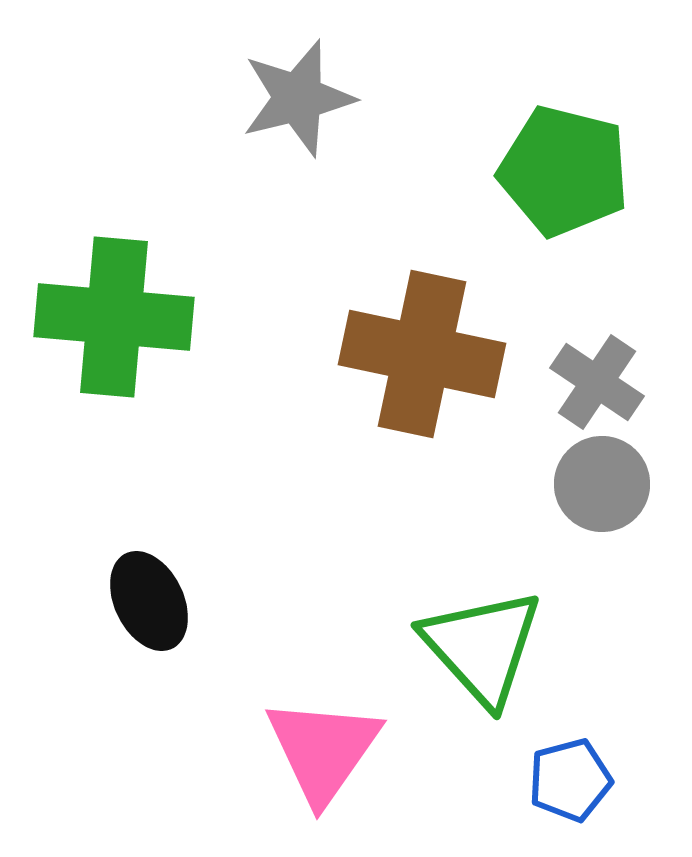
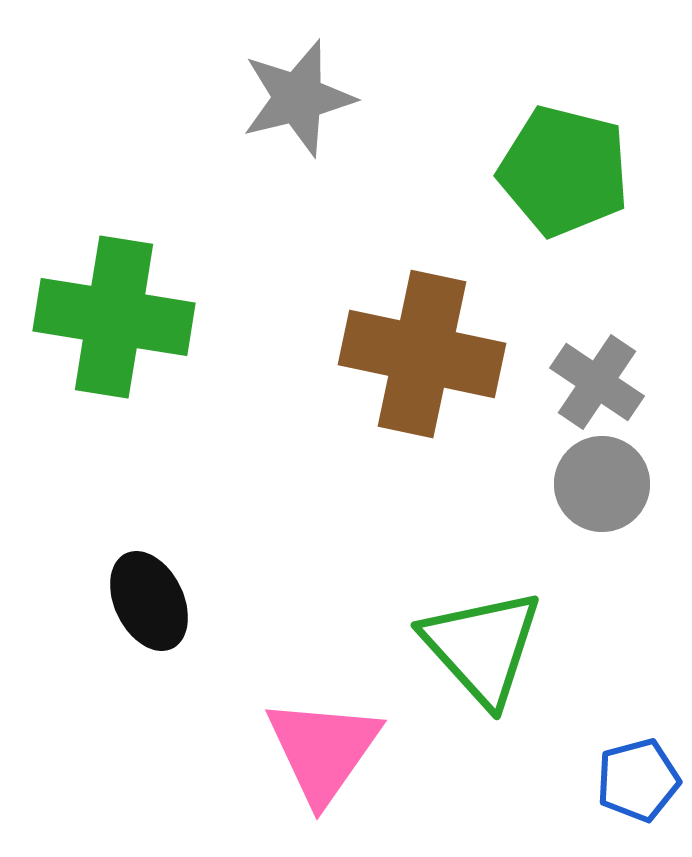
green cross: rotated 4 degrees clockwise
blue pentagon: moved 68 px right
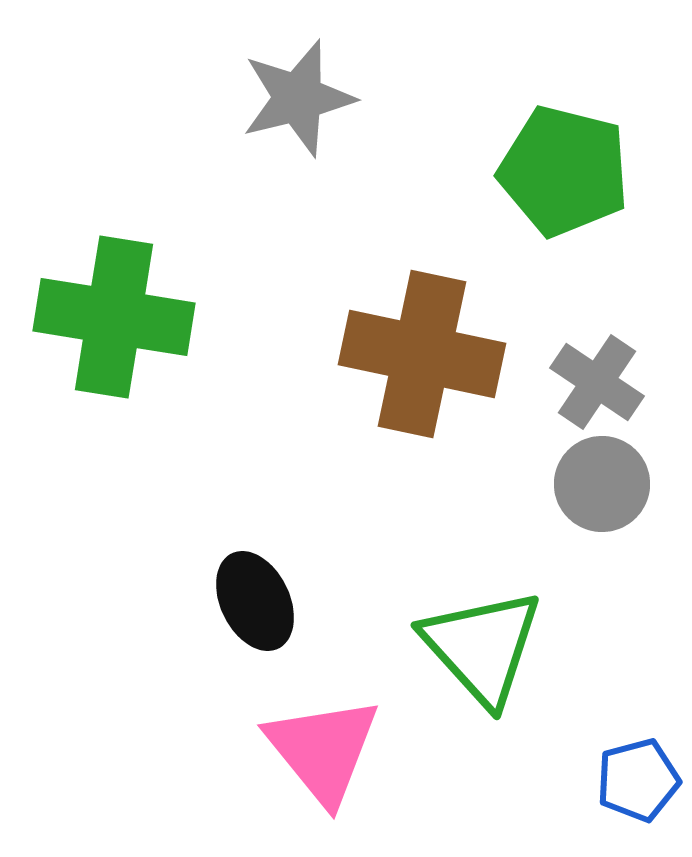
black ellipse: moved 106 px right
pink triangle: rotated 14 degrees counterclockwise
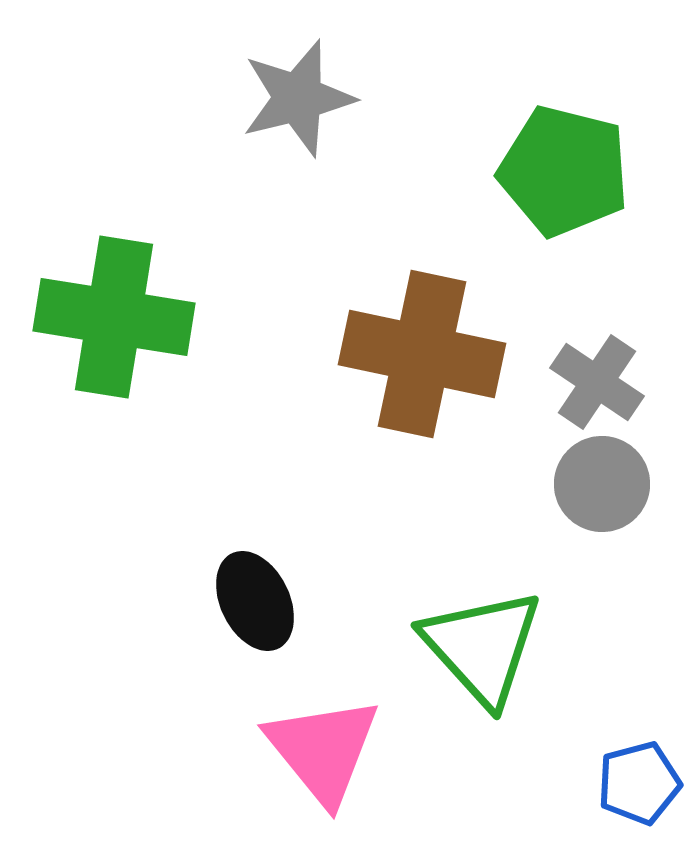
blue pentagon: moved 1 px right, 3 px down
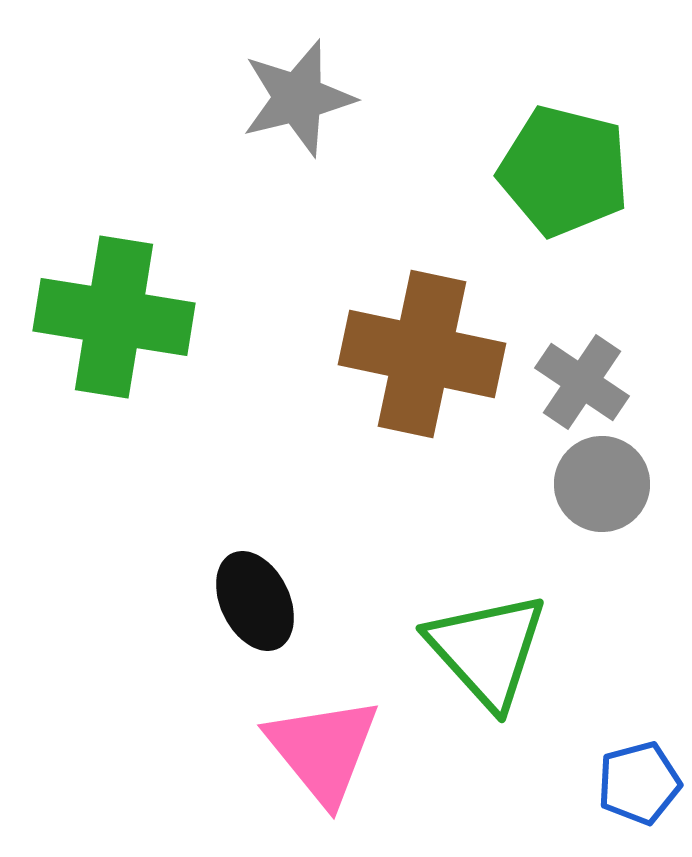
gray cross: moved 15 px left
green triangle: moved 5 px right, 3 px down
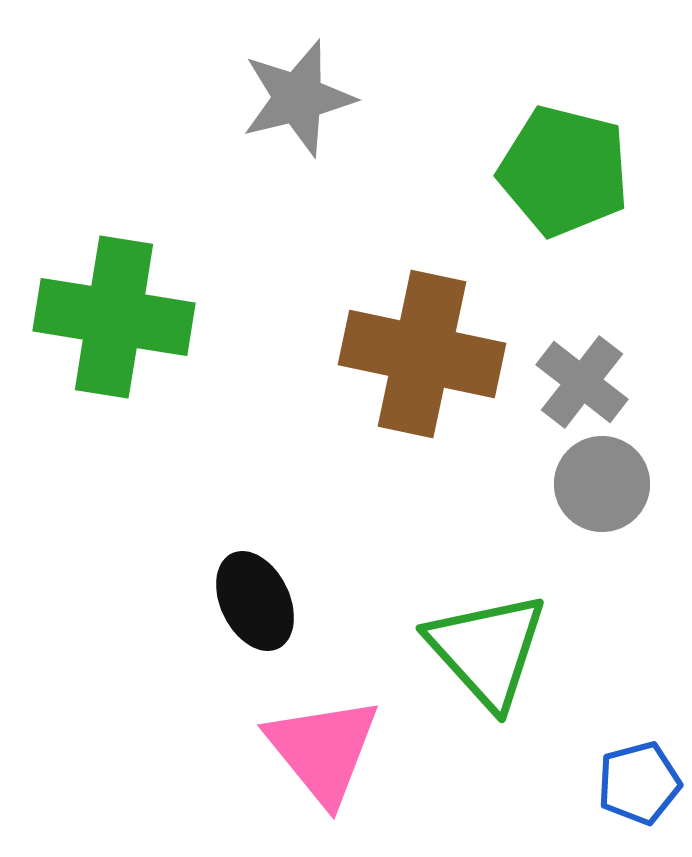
gray cross: rotated 4 degrees clockwise
